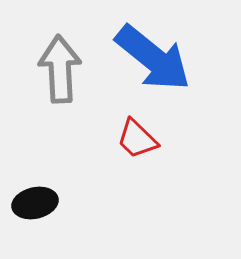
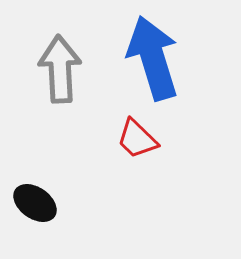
blue arrow: rotated 146 degrees counterclockwise
black ellipse: rotated 48 degrees clockwise
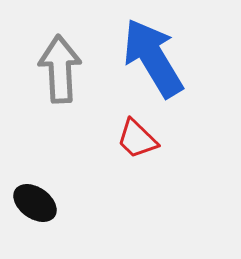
blue arrow: rotated 14 degrees counterclockwise
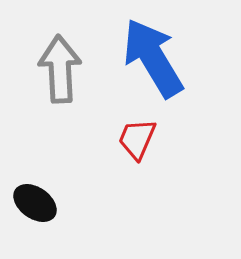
red trapezoid: rotated 69 degrees clockwise
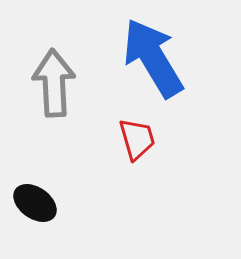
gray arrow: moved 6 px left, 14 px down
red trapezoid: rotated 141 degrees clockwise
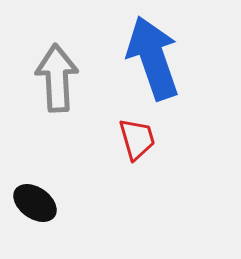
blue arrow: rotated 12 degrees clockwise
gray arrow: moved 3 px right, 5 px up
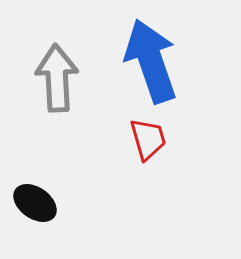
blue arrow: moved 2 px left, 3 px down
red trapezoid: moved 11 px right
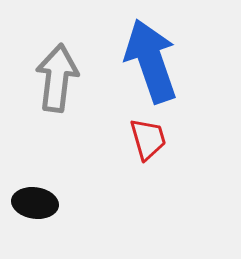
gray arrow: rotated 10 degrees clockwise
black ellipse: rotated 27 degrees counterclockwise
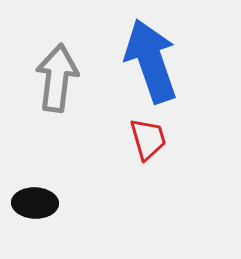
black ellipse: rotated 6 degrees counterclockwise
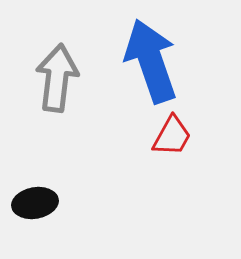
red trapezoid: moved 24 px right, 3 px up; rotated 45 degrees clockwise
black ellipse: rotated 12 degrees counterclockwise
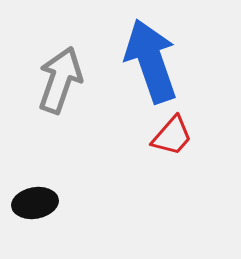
gray arrow: moved 3 px right, 2 px down; rotated 12 degrees clockwise
red trapezoid: rotated 12 degrees clockwise
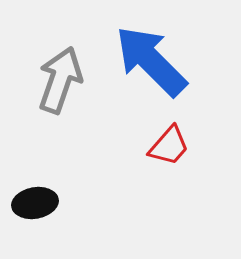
blue arrow: rotated 26 degrees counterclockwise
red trapezoid: moved 3 px left, 10 px down
